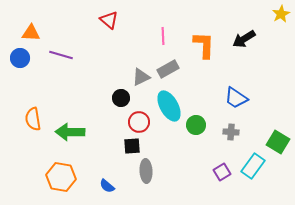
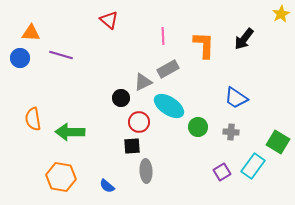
black arrow: rotated 20 degrees counterclockwise
gray triangle: moved 2 px right, 5 px down
cyan ellipse: rotated 28 degrees counterclockwise
green circle: moved 2 px right, 2 px down
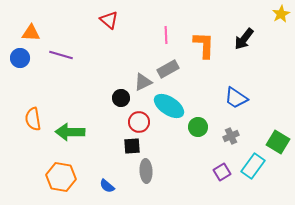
pink line: moved 3 px right, 1 px up
gray cross: moved 4 px down; rotated 28 degrees counterclockwise
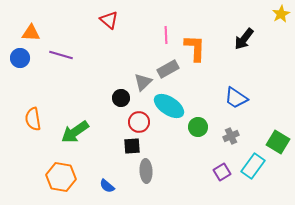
orange L-shape: moved 9 px left, 3 px down
gray triangle: rotated 18 degrees counterclockwise
green arrow: moved 5 px right; rotated 36 degrees counterclockwise
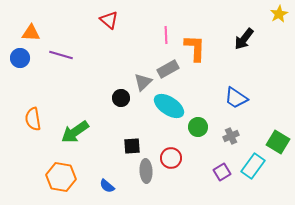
yellow star: moved 2 px left
red circle: moved 32 px right, 36 px down
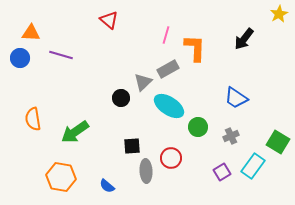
pink line: rotated 18 degrees clockwise
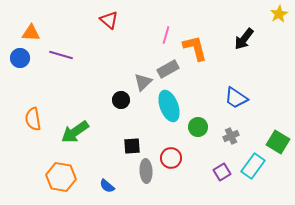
orange L-shape: rotated 16 degrees counterclockwise
black circle: moved 2 px down
cyan ellipse: rotated 36 degrees clockwise
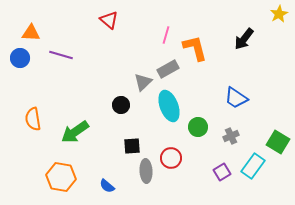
black circle: moved 5 px down
